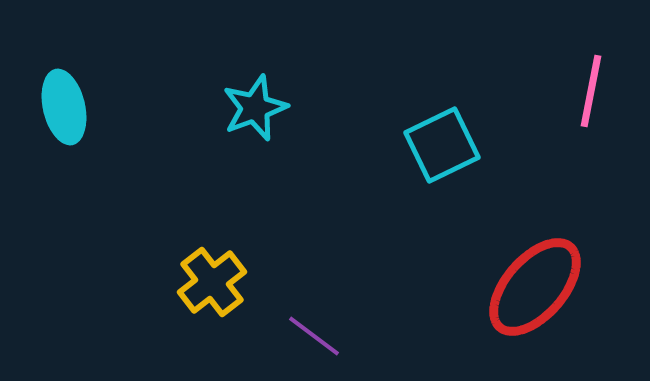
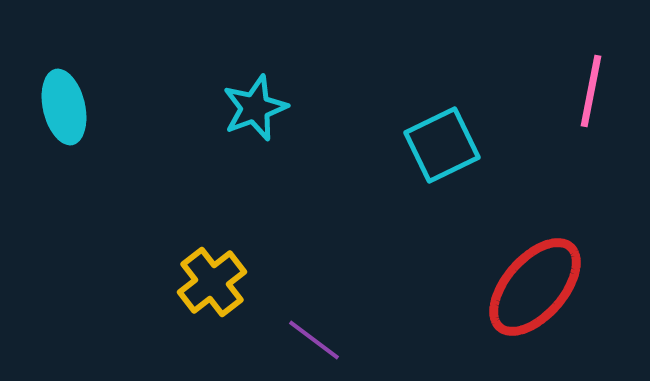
purple line: moved 4 px down
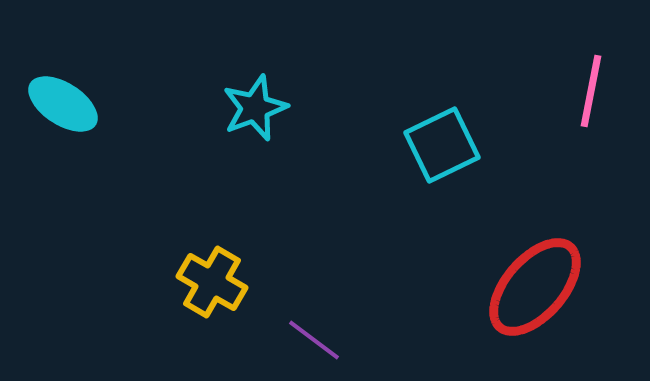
cyan ellipse: moved 1 px left, 3 px up; rotated 44 degrees counterclockwise
yellow cross: rotated 22 degrees counterclockwise
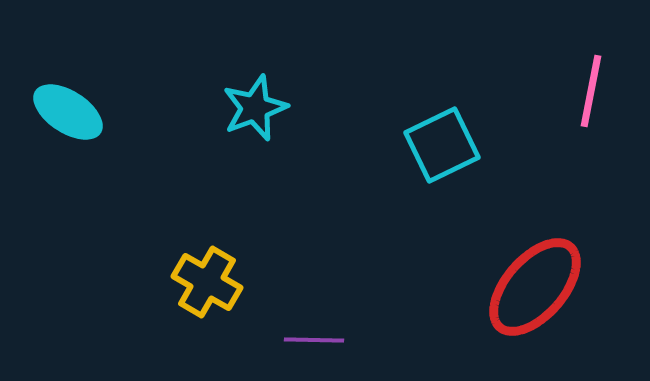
cyan ellipse: moved 5 px right, 8 px down
yellow cross: moved 5 px left
purple line: rotated 36 degrees counterclockwise
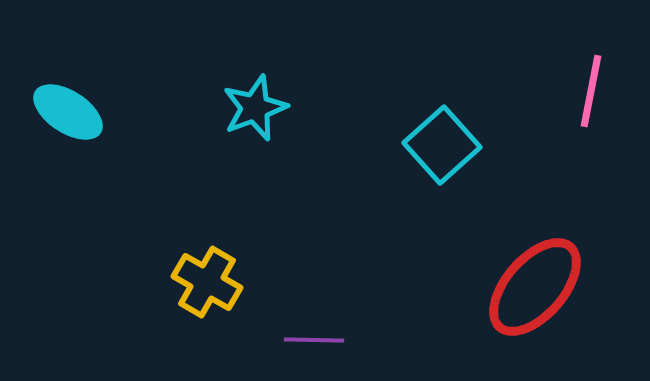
cyan square: rotated 16 degrees counterclockwise
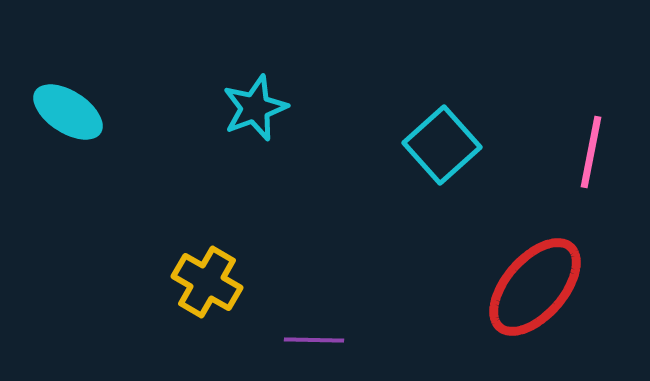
pink line: moved 61 px down
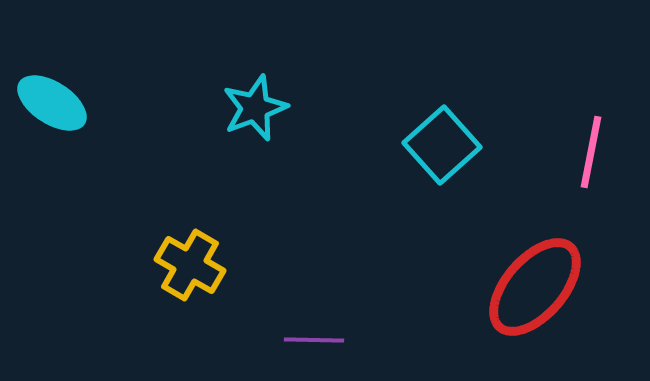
cyan ellipse: moved 16 px left, 9 px up
yellow cross: moved 17 px left, 17 px up
